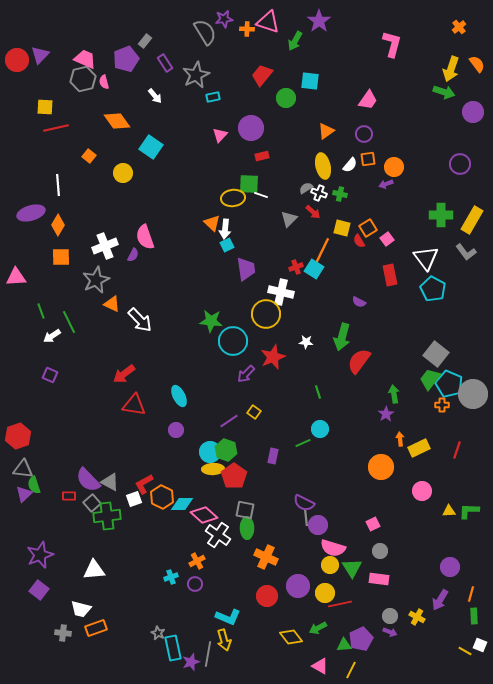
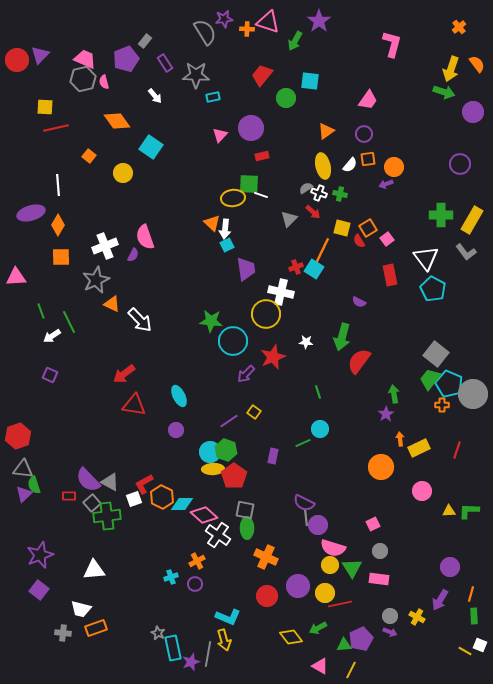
gray star at (196, 75): rotated 28 degrees clockwise
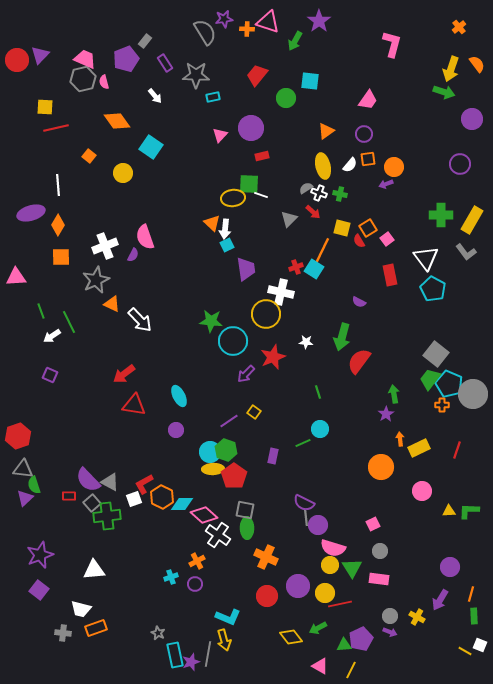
red trapezoid at (262, 75): moved 5 px left
purple circle at (473, 112): moved 1 px left, 7 px down
purple triangle at (24, 494): moved 1 px right, 4 px down
cyan rectangle at (173, 648): moved 2 px right, 7 px down
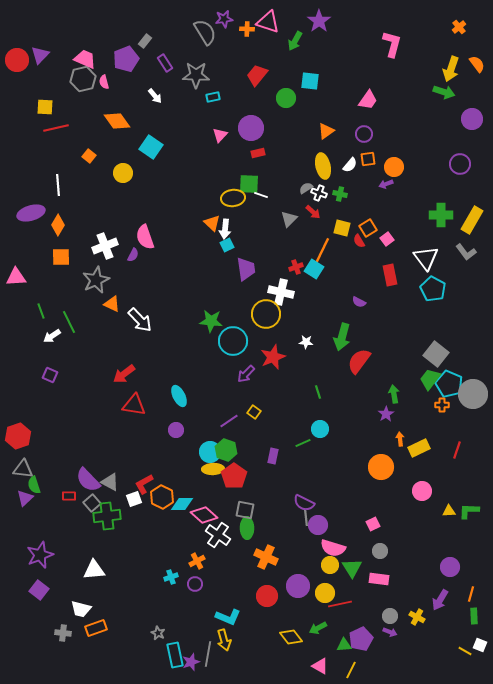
red rectangle at (262, 156): moved 4 px left, 3 px up
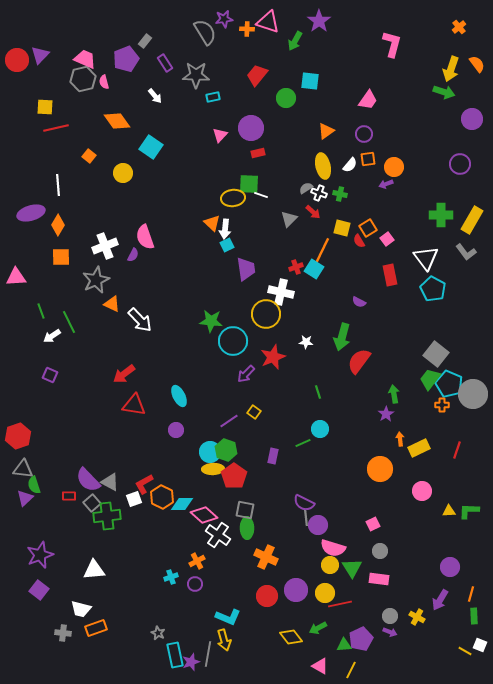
orange circle at (381, 467): moved 1 px left, 2 px down
purple circle at (298, 586): moved 2 px left, 4 px down
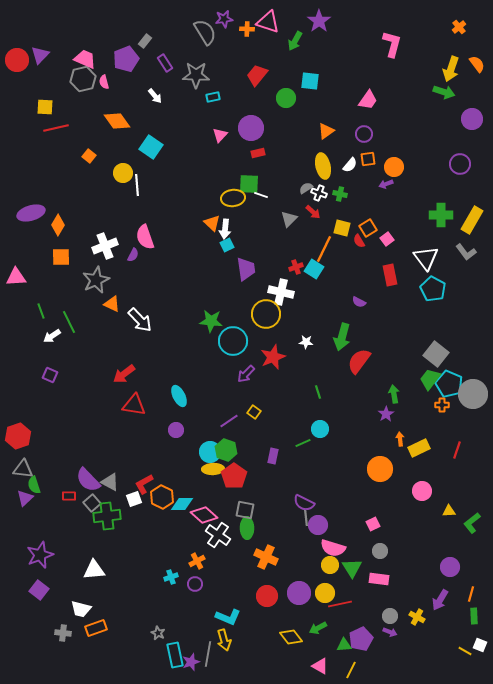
white line at (58, 185): moved 79 px right
orange line at (322, 251): moved 2 px right, 2 px up
green L-shape at (469, 511): moved 3 px right, 12 px down; rotated 40 degrees counterclockwise
purple circle at (296, 590): moved 3 px right, 3 px down
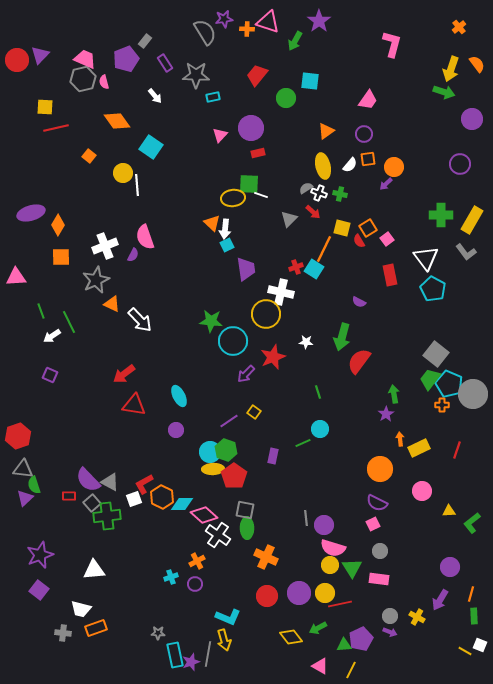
purple arrow at (386, 184): rotated 24 degrees counterclockwise
purple semicircle at (304, 503): moved 73 px right
purple circle at (318, 525): moved 6 px right
gray star at (158, 633): rotated 24 degrees counterclockwise
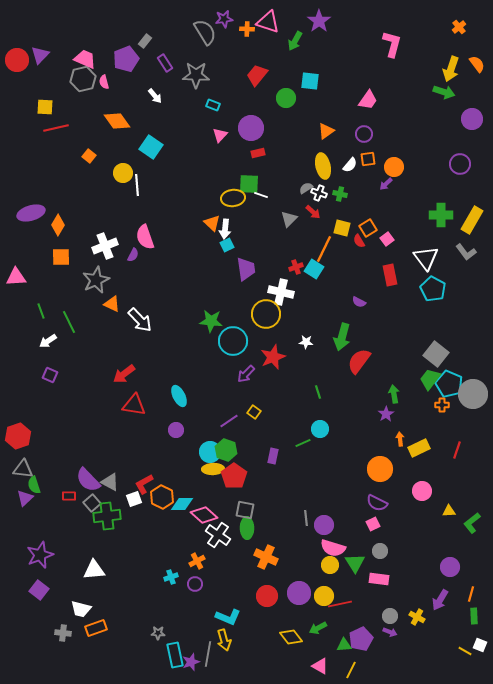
cyan rectangle at (213, 97): moved 8 px down; rotated 32 degrees clockwise
white arrow at (52, 336): moved 4 px left, 5 px down
green triangle at (352, 568): moved 3 px right, 5 px up
yellow circle at (325, 593): moved 1 px left, 3 px down
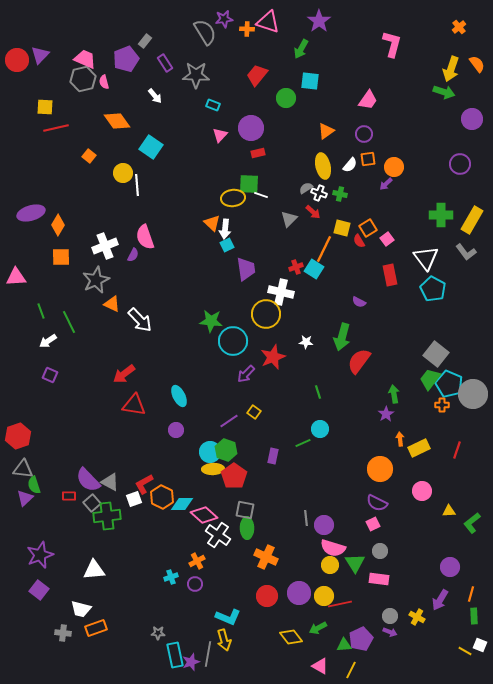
green arrow at (295, 41): moved 6 px right, 8 px down
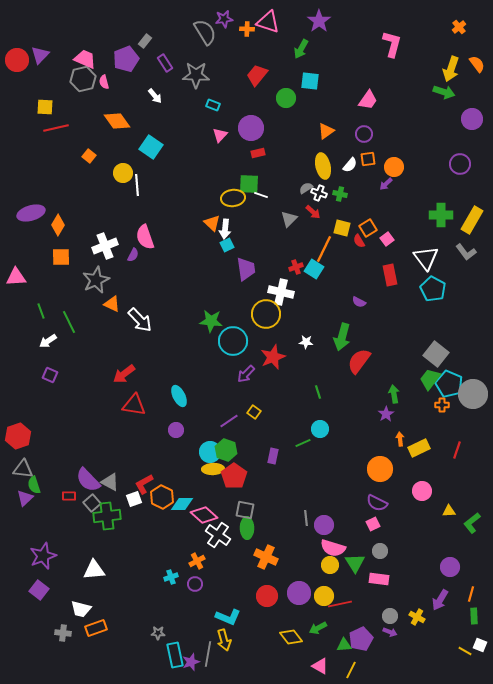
purple star at (40, 555): moved 3 px right, 1 px down
